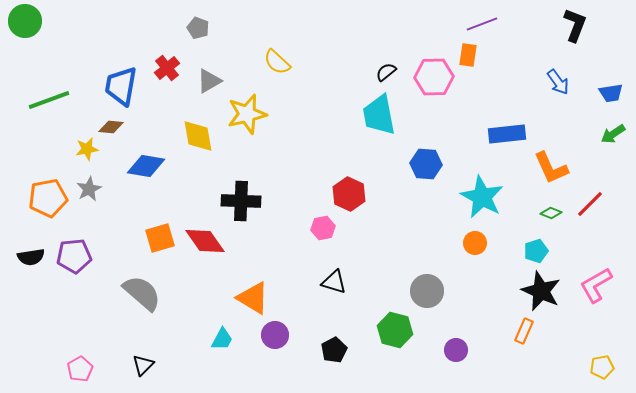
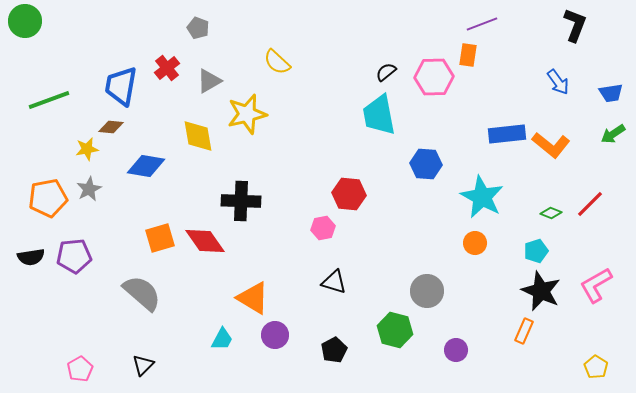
orange L-shape at (551, 168): moved 23 px up; rotated 27 degrees counterclockwise
red hexagon at (349, 194): rotated 20 degrees counterclockwise
yellow pentagon at (602, 367): moved 6 px left; rotated 30 degrees counterclockwise
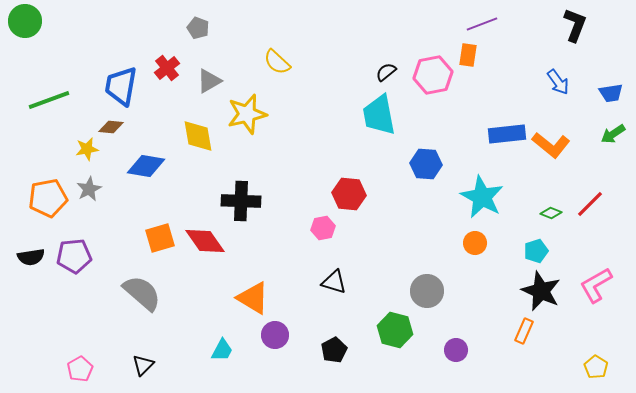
pink hexagon at (434, 77): moved 1 px left, 2 px up; rotated 9 degrees counterclockwise
cyan trapezoid at (222, 339): moved 11 px down
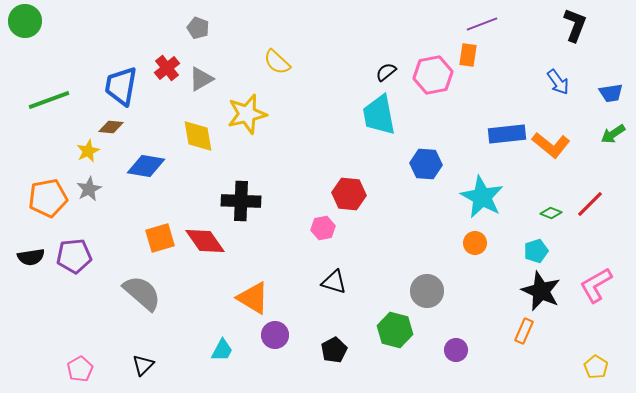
gray triangle at (209, 81): moved 8 px left, 2 px up
yellow star at (87, 149): moved 1 px right, 2 px down; rotated 15 degrees counterclockwise
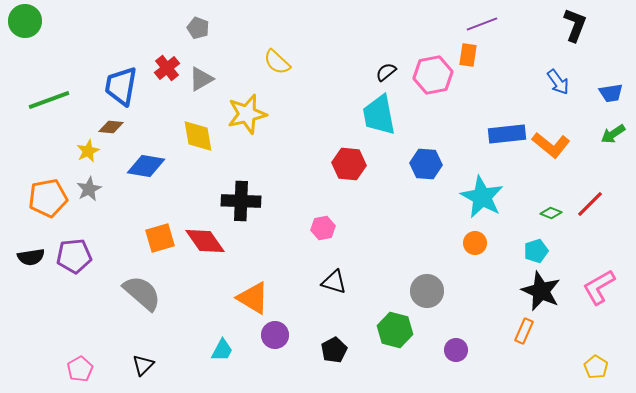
red hexagon at (349, 194): moved 30 px up
pink L-shape at (596, 285): moved 3 px right, 2 px down
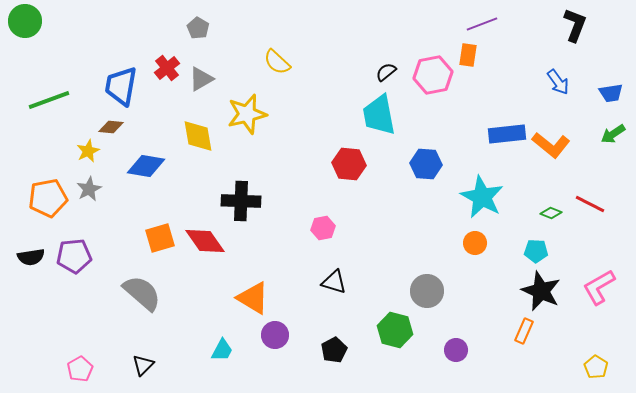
gray pentagon at (198, 28): rotated 10 degrees clockwise
red line at (590, 204): rotated 72 degrees clockwise
cyan pentagon at (536, 251): rotated 20 degrees clockwise
